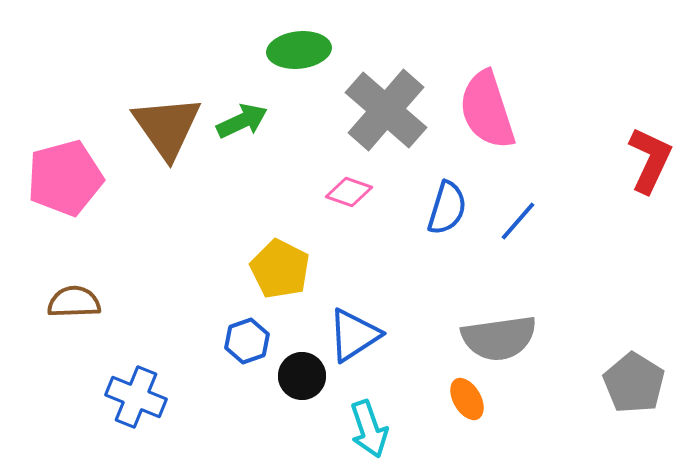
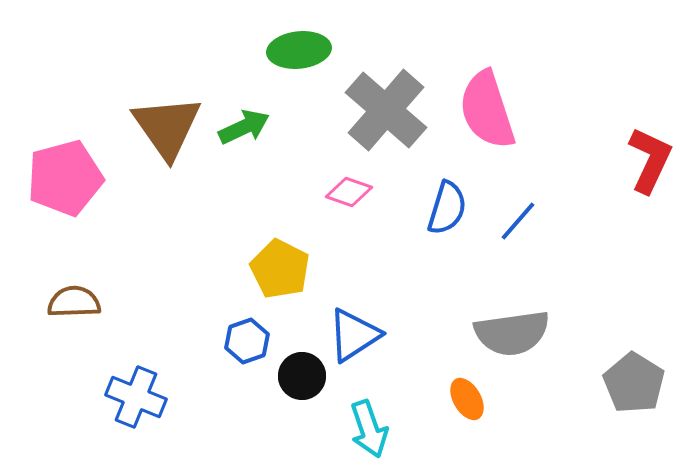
green arrow: moved 2 px right, 6 px down
gray semicircle: moved 13 px right, 5 px up
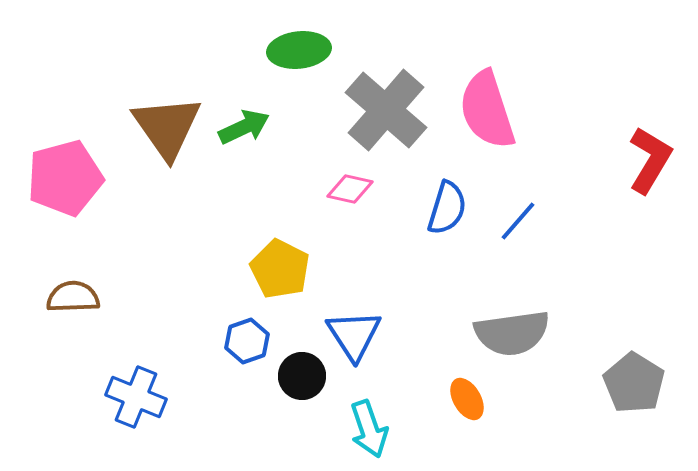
red L-shape: rotated 6 degrees clockwise
pink diamond: moved 1 px right, 3 px up; rotated 6 degrees counterclockwise
brown semicircle: moved 1 px left, 5 px up
blue triangle: rotated 30 degrees counterclockwise
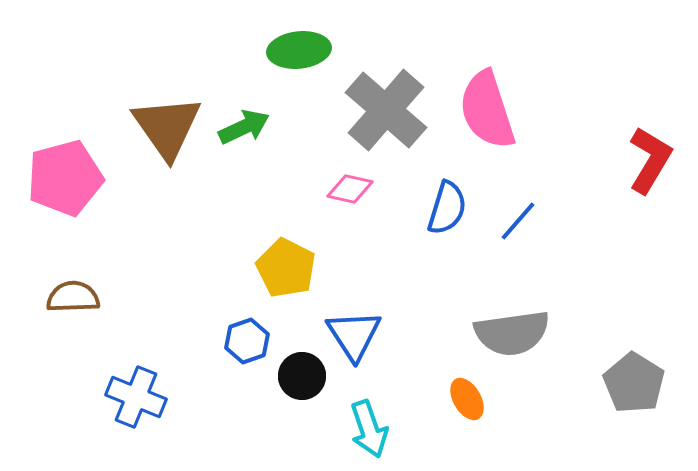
yellow pentagon: moved 6 px right, 1 px up
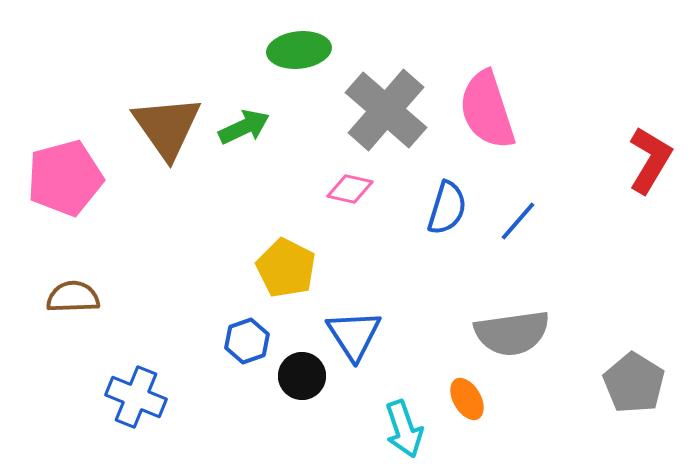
cyan arrow: moved 35 px right
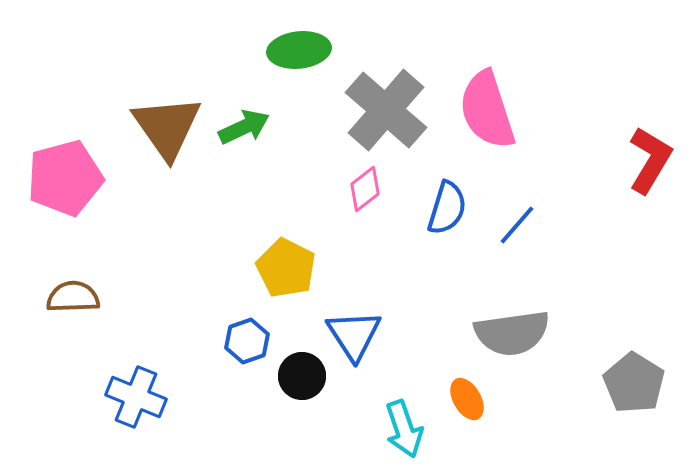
pink diamond: moved 15 px right; rotated 51 degrees counterclockwise
blue line: moved 1 px left, 4 px down
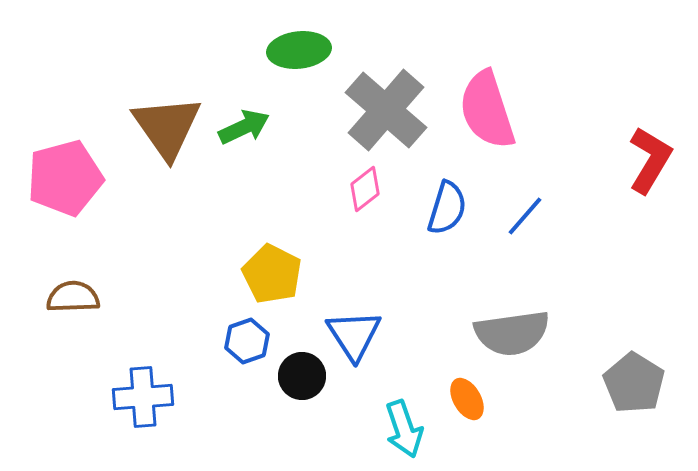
blue line: moved 8 px right, 9 px up
yellow pentagon: moved 14 px left, 6 px down
blue cross: moved 7 px right; rotated 26 degrees counterclockwise
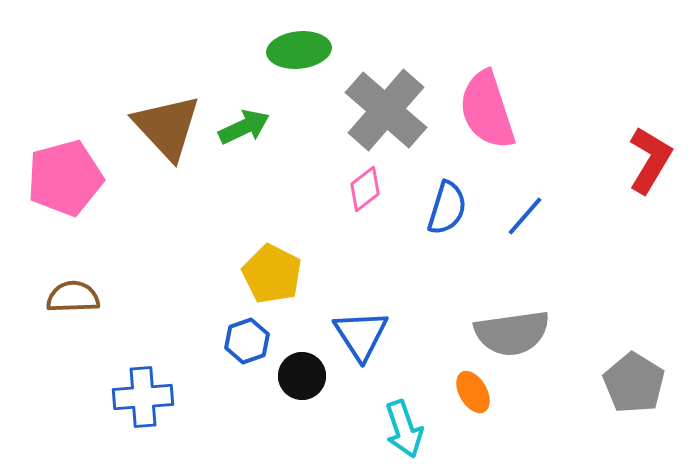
brown triangle: rotated 8 degrees counterclockwise
blue triangle: moved 7 px right
orange ellipse: moved 6 px right, 7 px up
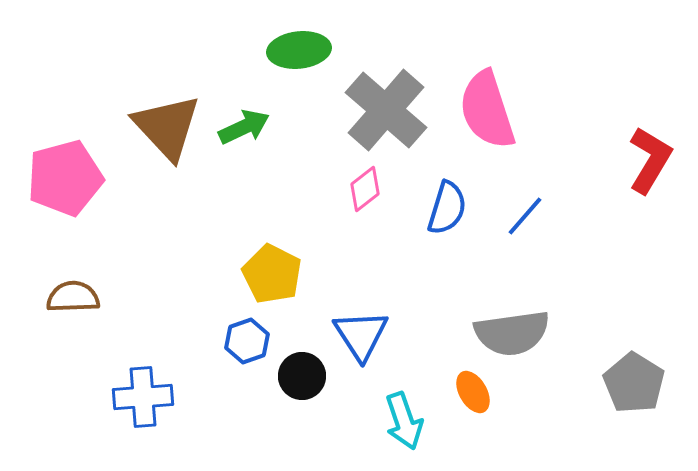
cyan arrow: moved 8 px up
